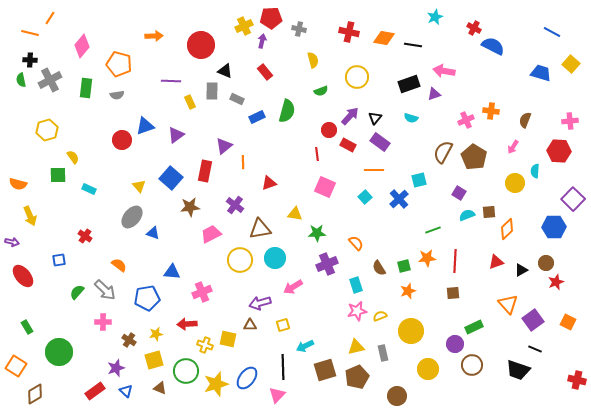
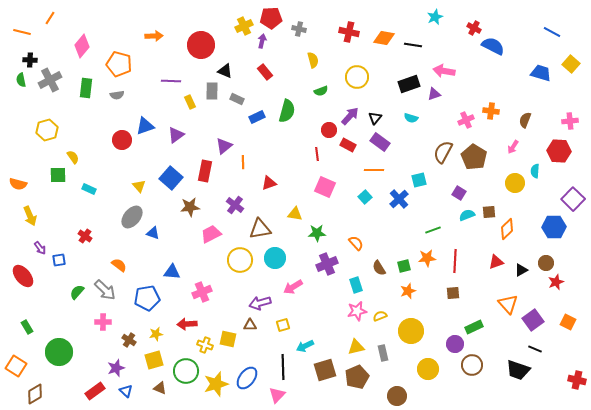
orange line at (30, 33): moved 8 px left, 1 px up
purple arrow at (12, 242): moved 28 px right, 6 px down; rotated 40 degrees clockwise
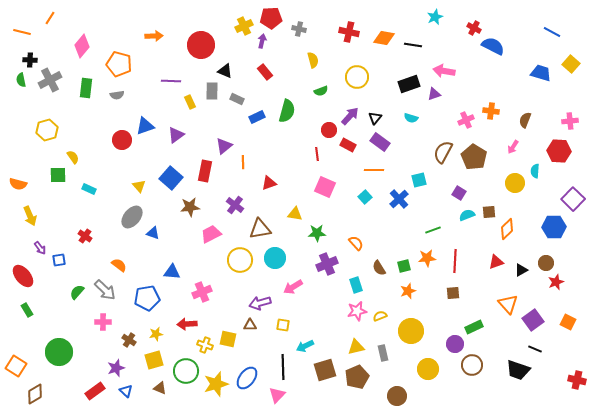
yellow square at (283, 325): rotated 24 degrees clockwise
green rectangle at (27, 327): moved 17 px up
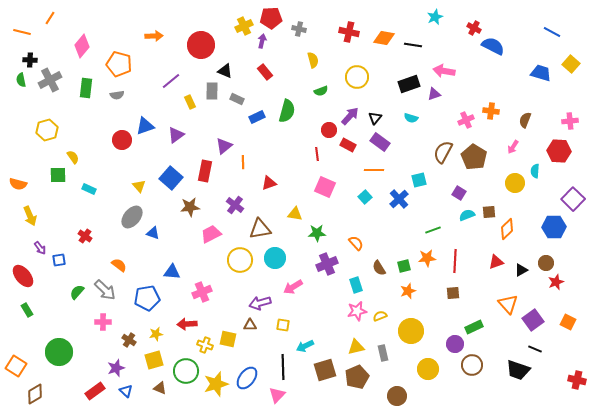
purple line at (171, 81): rotated 42 degrees counterclockwise
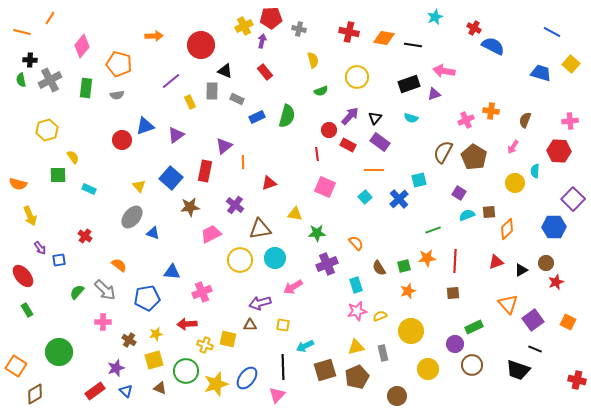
green semicircle at (287, 111): moved 5 px down
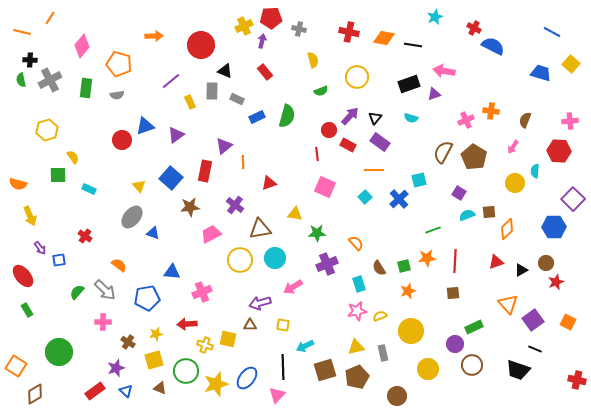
cyan rectangle at (356, 285): moved 3 px right, 1 px up
brown cross at (129, 340): moved 1 px left, 2 px down
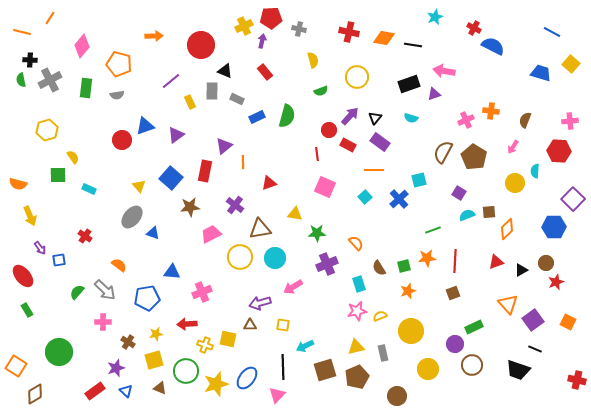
yellow circle at (240, 260): moved 3 px up
brown square at (453, 293): rotated 16 degrees counterclockwise
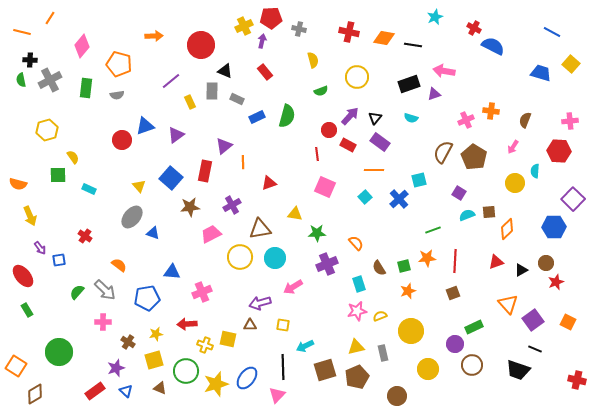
purple cross at (235, 205): moved 3 px left; rotated 24 degrees clockwise
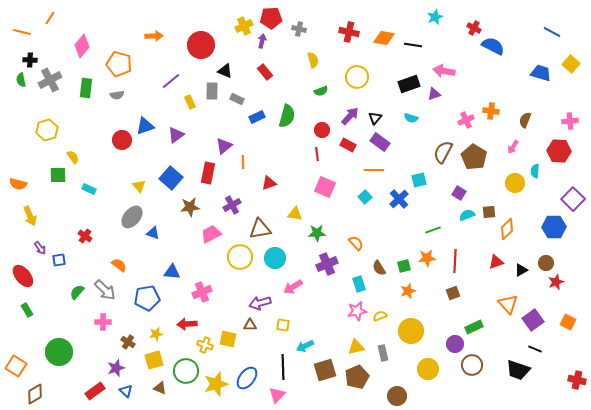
red circle at (329, 130): moved 7 px left
red rectangle at (205, 171): moved 3 px right, 2 px down
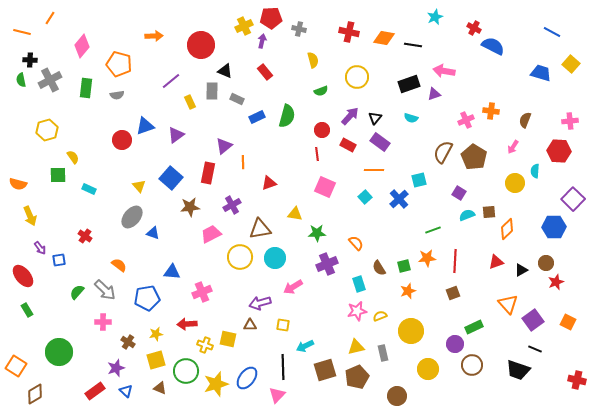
yellow square at (154, 360): moved 2 px right
